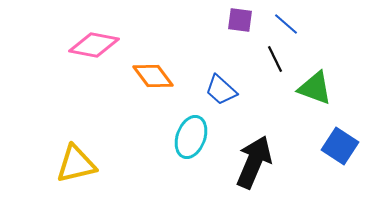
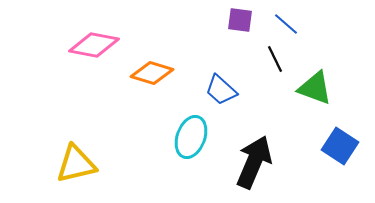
orange diamond: moved 1 px left, 3 px up; rotated 36 degrees counterclockwise
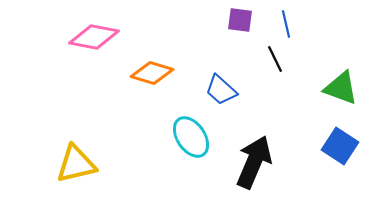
blue line: rotated 36 degrees clockwise
pink diamond: moved 8 px up
green triangle: moved 26 px right
cyan ellipse: rotated 54 degrees counterclockwise
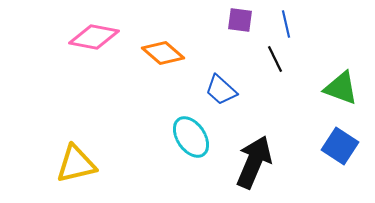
orange diamond: moved 11 px right, 20 px up; rotated 24 degrees clockwise
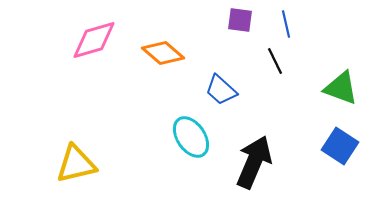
pink diamond: moved 3 px down; rotated 27 degrees counterclockwise
black line: moved 2 px down
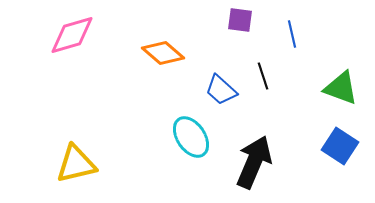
blue line: moved 6 px right, 10 px down
pink diamond: moved 22 px left, 5 px up
black line: moved 12 px left, 15 px down; rotated 8 degrees clockwise
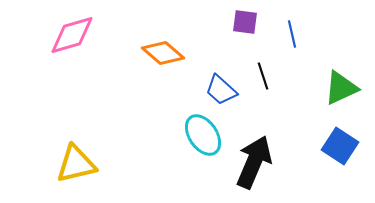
purple square: moved 5 px right, 2 px down
green triangle: rotated 45 degrees counterclockwise
cyan ellipse: moved 12 px right, 2 px up
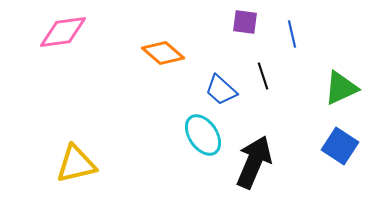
pink diamond: moved 9 px left, 3 px up; rotated 9 degrees clockwise
